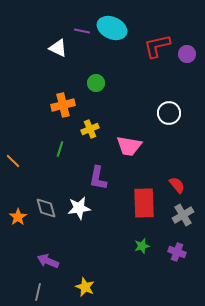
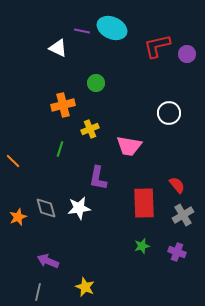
orange star: rotated 12 degrees clockwise
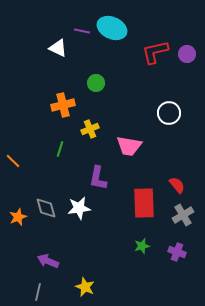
red L-shape: moved 2 px left, 6 px down
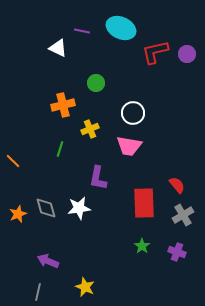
cyan ellipse: moved 9 px right
white circle: moved 36 px left
orange star: moved 3 px up
green star: rotated 21 degrees counterclockwise
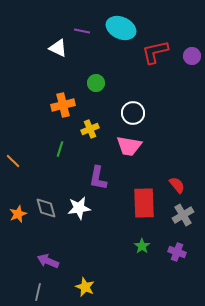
purple circle: moved 5 px right, 2 px down
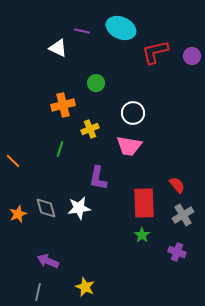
green star: moved 11 px up
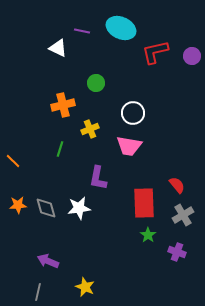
orange star: moved 9 px up; rotated 18 degrees clockwise
green star: moved 6 px right
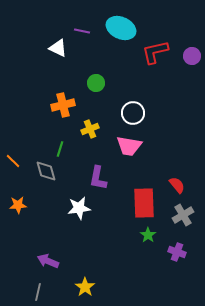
gray diamond: moved 37 px up
yellow star: rotated 12 degrees clockwise
